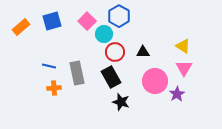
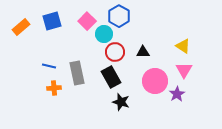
pink triangle: moved 2 px down
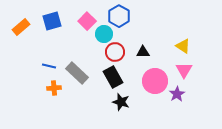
gray rectangle: rotated 35 degrees counterclockwise
black rectangle: moved 2 px right
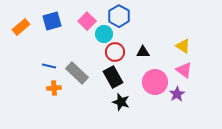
pink triangle: rotated 24 degrees counterclockwise
pink circle: moved 1 px down
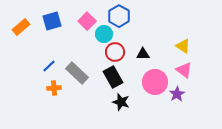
black triangle: moved 2 px down
blue line: rotated 56 degrees counterclockwise
